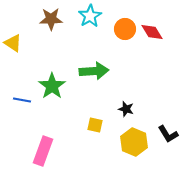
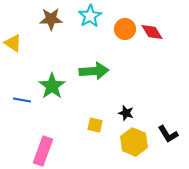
black star: moved 4 px down
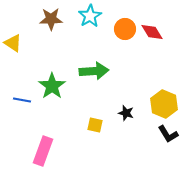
yellow hexagon: moved 30 px right, 38 px up
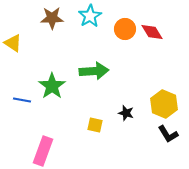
brown star: moved 1 px right, 1 px up
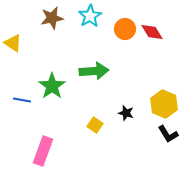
brown star: rotated 10 degrees counterclockwise
yellow square: rotated 21 degrees clockwise
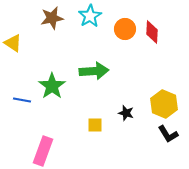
red diamond: rotated 35 degrees clockwise
yellow square: rotated 35 degrees counterclockwise
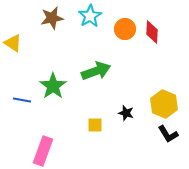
green arrow: moved 2 px right; rotated 16 degrees counterclockwise
green star: moved 1 px right
